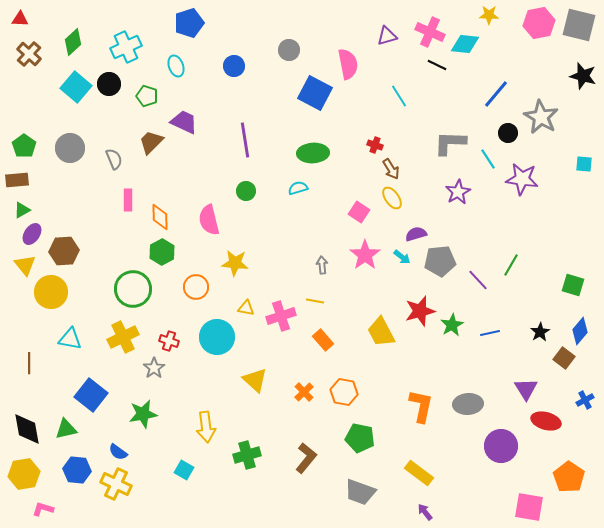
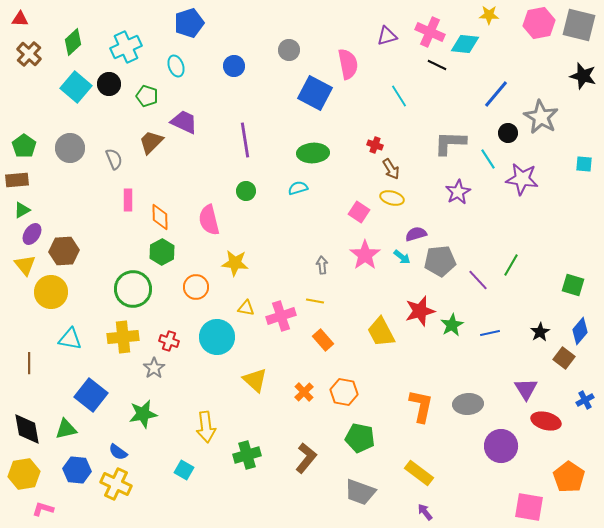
yellow ellipse at (392, 198): rotated 40 degrees counterclockwise
yellow cross at (123, 337): rotated 20 degrees clockwise
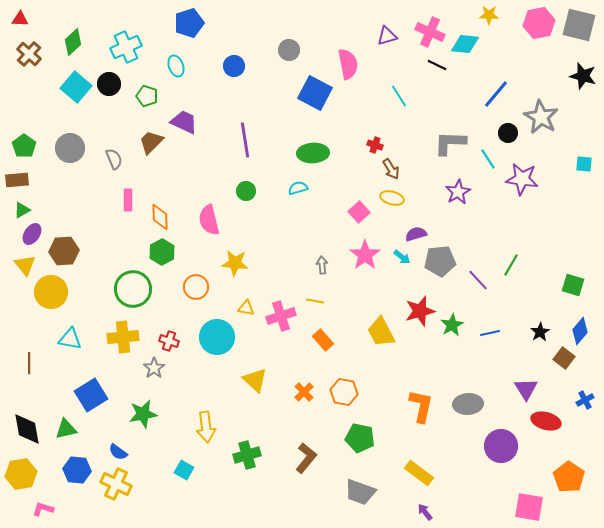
pink square at (359, 212): rotated 15 degrees clockwise
blue square at (91, 395): rotated 20 degrees clockwise
yellow hexagon at (24, 474): moved 3 px left
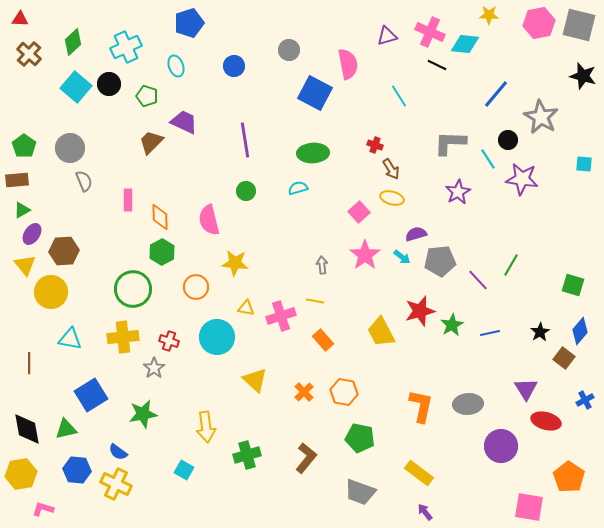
black circle at (508, 133): moved 7 px down
gray semicircle at (114, 159): moved 30 px left, 22 px down
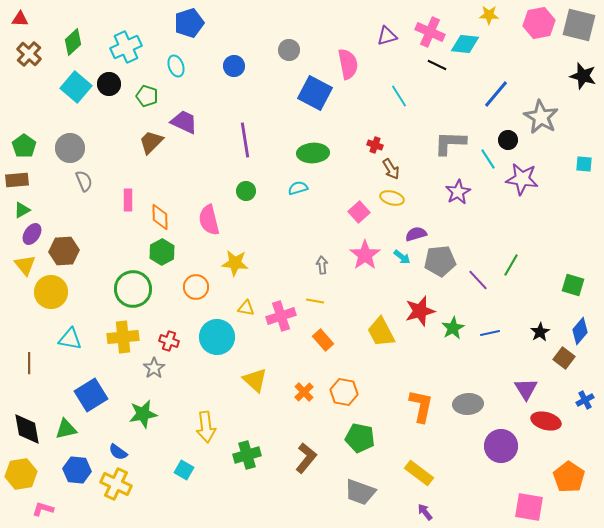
green star at (452, 325): moved 1 px right, 3 px down
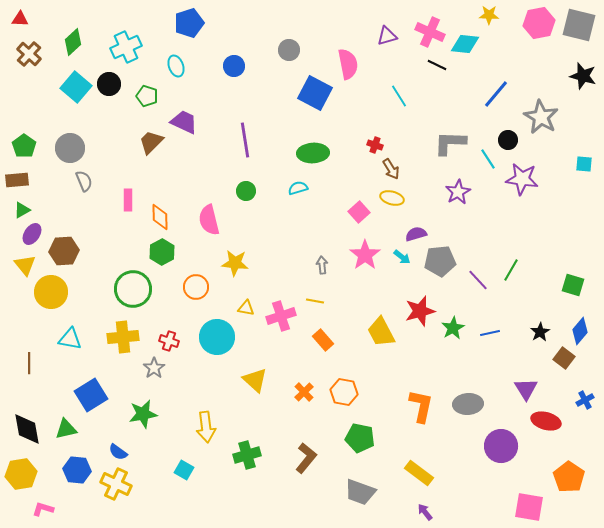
green line at (511, 265): moved 5 px down
